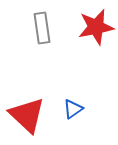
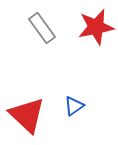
gray rectangle: rotated 28 degrees counterclockwise
blue triangle: moved 1 px right, 3 px up
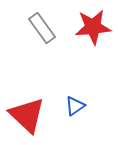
red star: moved 3 px left; rotated 6 degrees clockwise
blue triangle: moved 1 px right
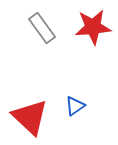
red triangle: moved 3 px right, 2 px down
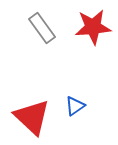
red triangle: moved 2 px right
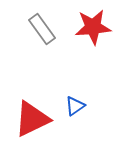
gray rectangle: moved 1 px down
red triangle: moved 2 px down; rotated 51 degrees clockwise
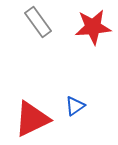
gray rectangle: moved 4 px left, 7 px up
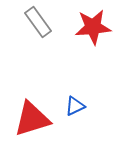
blue triangle: rotated 10 degrees clockwise
red triangle: rotated 9 degrees clockwise
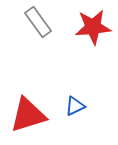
red triangle: moved 4 px left, 4 px up
